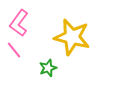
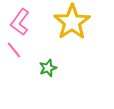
pink L-shape: moved 1 px right, 1 px up
yellow star: moved 15 px up; rotated 24 degrees clockwise
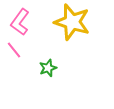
yellow star: rotated 21 degrees counterclockwise
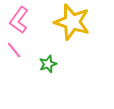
pink L-shape: moved 1 px left, 2 px up
green star: moved 4 px up
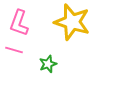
pink L-shape: moved 3 px down; rotated 16 degrees counterclockwise
pink line: rotated 36 degrees counterclockwise
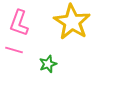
yellow star: rotated 15 degrees clockwise
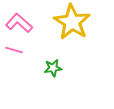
pink L-shape: rotated 112 degrees clockwise
green star: moved 5 px right, 4 px down; rotated 12 degrees clockwise
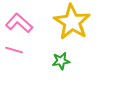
green star: moved 8 px right, 7 px up
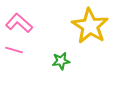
yellow star: moved 18 px right, 4 px down
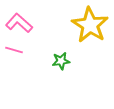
yellow star: moved 1 px up
